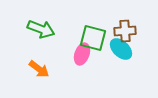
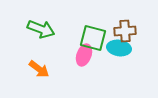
cyan ellipse: moved 2 px left, 1 px up; rotated 35 degrees counterclockwise
pink ellipse: moved 2 px right, 1 px down
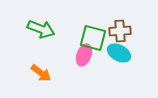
brown cross: moved 5 px left
cyan ellipse: moved 5 px down; rotated 20 degrees clockwise
orange arrow: moved 2 px right, 4 px down
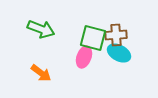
brown cross: moved 4 px left, 4 px down
pink ellipse: moved 2 px down
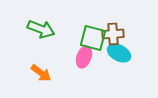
brown cross: moved 3 px left, 1 px up
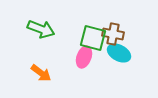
brown cross: rotated 15 degrees clockwise
